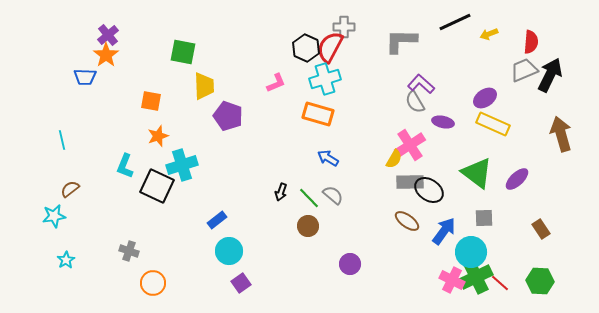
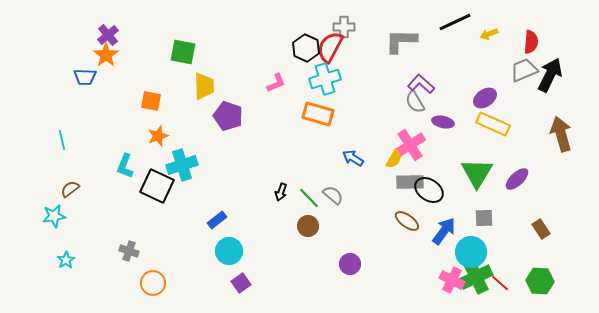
blue arrow at (328, 158): moved 25 px right
green triangle at (477, 173): rotated 24 degrees clockwise
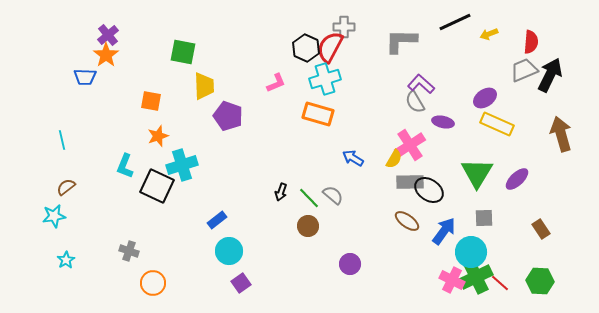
yellow rectangle at (493, 124): moved 4 px right
brown semicircle at (70, 189): moved 4 px left, 2 px up
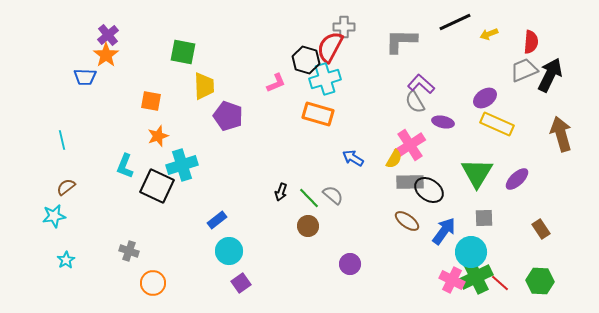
black hexagon at (306, 48): moved 12 px down; rotated 8 degrees counterclockwise
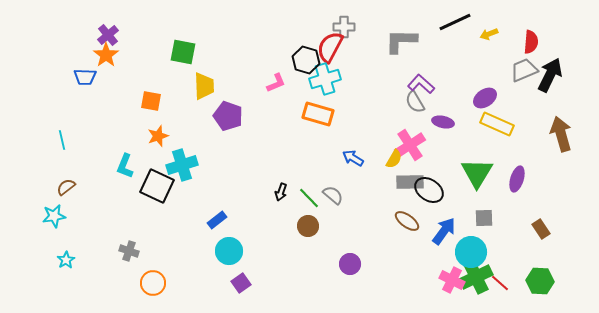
purple ellipse at (517, 179): rotated 30 degrees counterclockwise
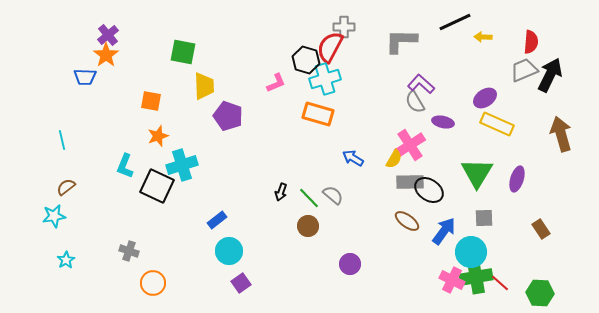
yellow arrow at (489, 34): moved 6 px left, 3 px down; rotated 24 degrees clockwise
green cross at (476, 277): rotated 16 degrees clockwise
green hexagon at (540, 281): moved 12 px down
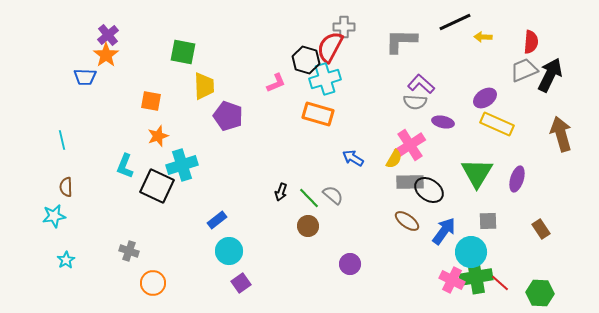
gray semicircle at (415, 102): rotated 55 degrees counterclockwise
brown semicircle at (66, 187): rotated 54 degrees counterclockwise
gray square at (484, 218): moved 4 px right, 3 px down
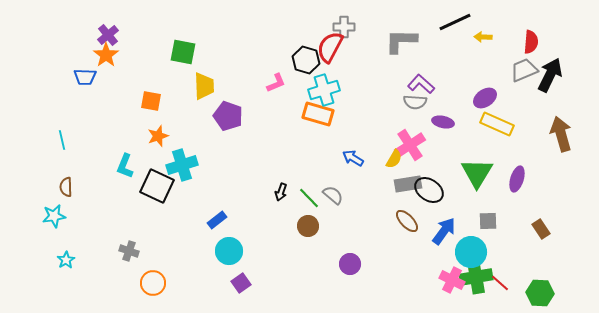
cyan cross at (325, 79): moved 1 px left, 11 px down
gray rectangle at (410, 182): moved 2 px left, 2 px down; rotated 8 degrees counterclockwise
brown ellipse at (407, 221): rotated 10 degrees clockwise
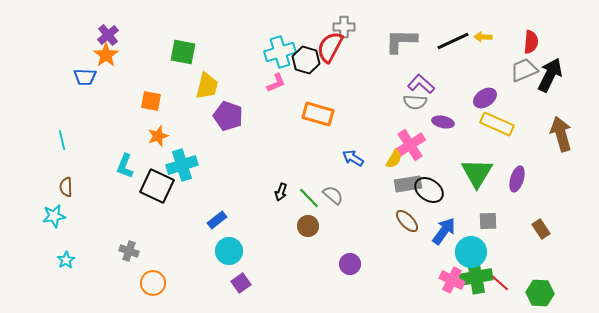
black line at (455, 22): moved 2 px left, 19 px down
yellow trapezoid at (204, 86): moved 3 px right; rotated 16 degrees clockwise
cyan cross at (324, 90): moved 44 px left, 38 px up
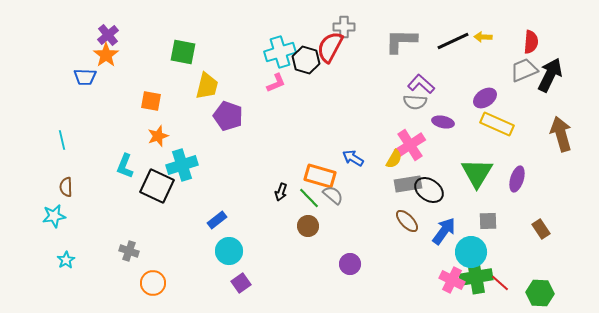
orange rectangle at (318, 114): moved 2 px right, 62 px down
